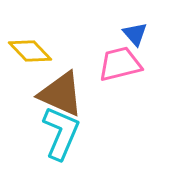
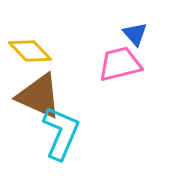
brown triangle: moved 22 px left, 2 px down
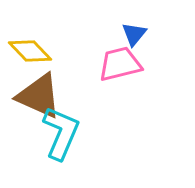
blue triangle: moved 1 px left; rotated 20 degrees clockwise
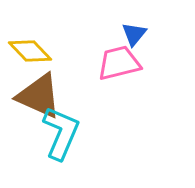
pink trapezoid: moved 1 px left, 1 px up
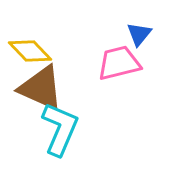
blue triangle: moved 5 px right
brown triangle: moved 2 px right, 8 px up
cyan L-shape: moved 1 px left, 4 px up
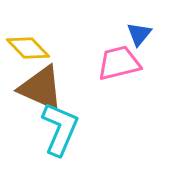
yellow diamond: moved 2 px left, 3 px up
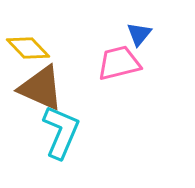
cyan L-shape: moved 1 px right, 3 px down
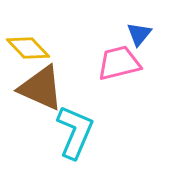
cyan L-shape: moved 14 px right
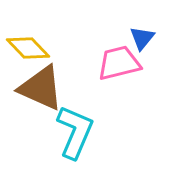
blue triangle: moved 3 px right, 4 px down
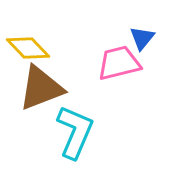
brown triangle: rotated 45 degrees counterclockwise
